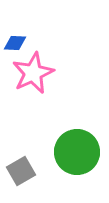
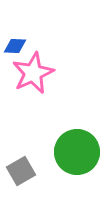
blue diamond: moved 3 px down
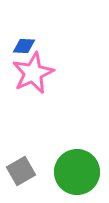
blue diamond: moved 9 px right
green circle: moved 20 px down
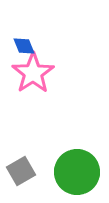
blue diamond: rotated 65 degrees clockwise
pink star: rotated 9 degrees counterclockwise
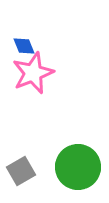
pink star: rotated 12 degrees clockwise
green circle: moved 1 px right, 5 px up
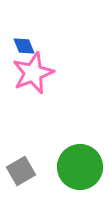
green circle: moved 2 px right
